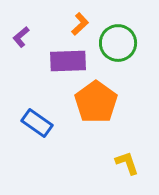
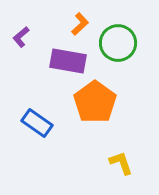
purple rectangle: rotated 12 degrees clockwise
orange pentagon: moved 1 px left
yellow L-shape: moved 6 px left
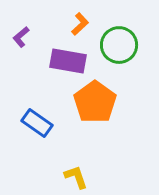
green circle: moved 1 px right, 2 px down
yellow L-shape: moved 45 px left, 14 px down
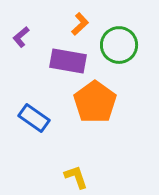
blue rectangle: moved 3 px left, 5 px up
